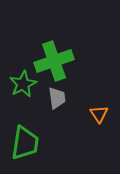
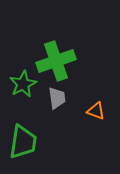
green cross: moved 2 px right
orange triangle: moved 3 px left, 3 px up; rotated 36 degrees counterclockwise
green trapezoid: moved 2 px left, 1 px up
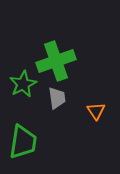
orange triangle: rotated 36 degrees clockwise
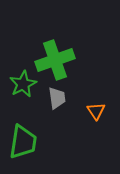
green cross: moved 1 px left, 1 px up
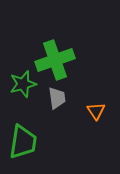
green star: rotated 12 degrees clockwise
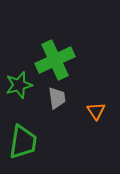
green cross: rotated 6 degrees counterclockwise
green star: moved 4 px left, 1 px down
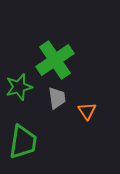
green cross: rotated 9 degrees counterclockwise
green star: moved 2 px down
orange triangle: moved 9 px left
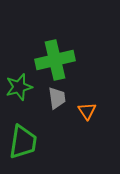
green cross: rotated 21 degrees clockwise
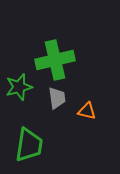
orange triangle: rotated 42 degrees counterclockwise
green trapezoid: moved 6 px right, 3 px down
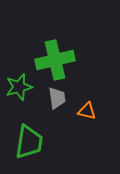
green trapezoid: moved 3 px up
